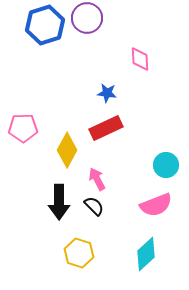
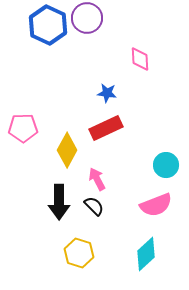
blue hexagon: moved 3 px right; rotated 18 degrees counterclockwise
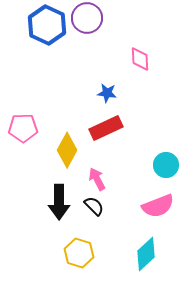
blue hexagon: moved 1 px left
pink semicircle: moved 2 px right, 1 px down
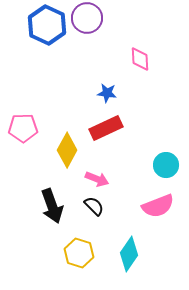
pink arrow: rotated 140 degrees clockwise
black arrow: moved 7 px left, 4 px down; rotated 20 degrees counterclockwise
cyan diamond: moved 17 px left; rotated 12 degrees counterclockwise
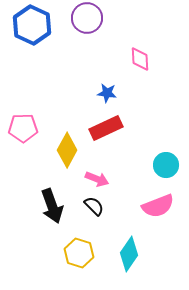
blue hexagon: moved 15 px left
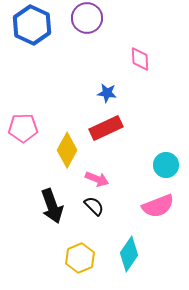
yellow hexagon: moved 1 px right, 5 px down; rotated 20 degrees clockwise
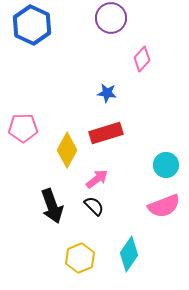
purple circle: moved 24 px right
pink diamond: moved 2 px right; rotated 45 degrees clockwise
red rectangle: moved 5 px down; rotated 8 degrees clockwise
pink arrow: rotated 60 degrees counterclockwise
pink semicircle: moved 6 px right
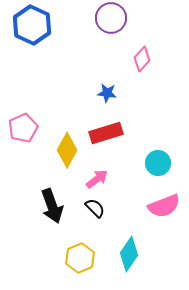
pink pentagon: rotated 24 degrees counterclockwise
cyan circle: moved 8 px left, 2 px up
black semicircle: moved 1 px right, 2 px down
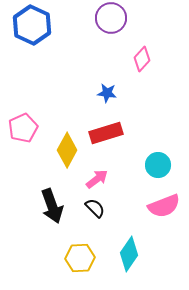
cyan circle: moved 2 px down
yellow hexagon: rotated 20 degrees clockwise
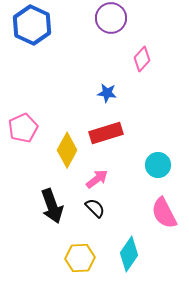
pink semicircle: moved 7 px down; rotated 84 degrees clockwise
